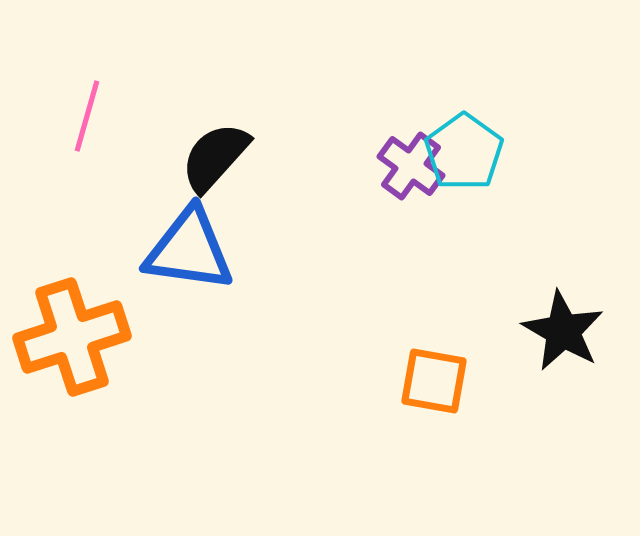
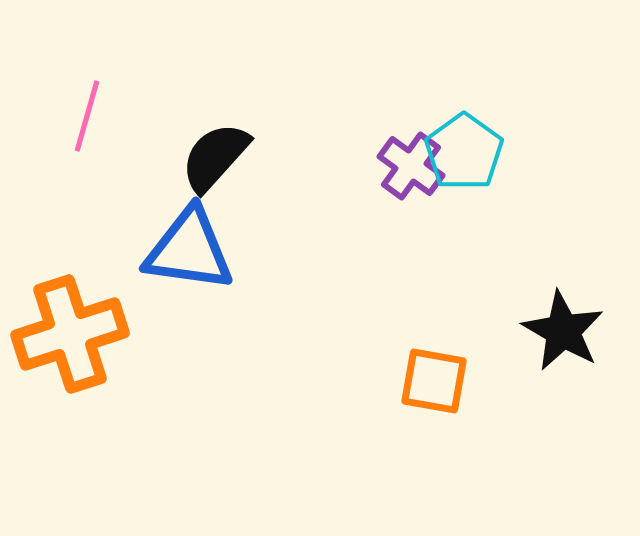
orange cross: moved 2 px left, 3 px up
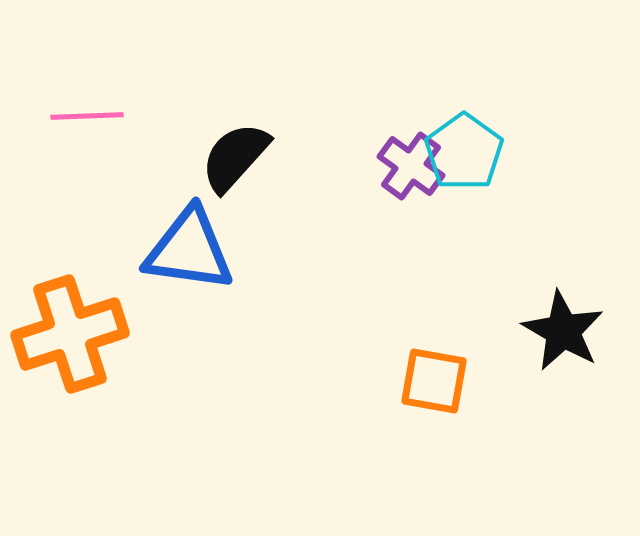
pink line: rotated 72 degrees clockwise
black semicircle: moved 20 px right
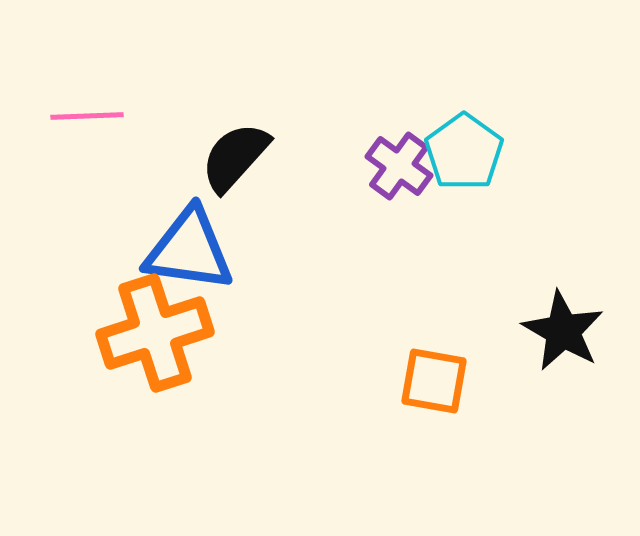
purple cross: moved 12 px left
orange cross: moved 85 px right, 1 px up
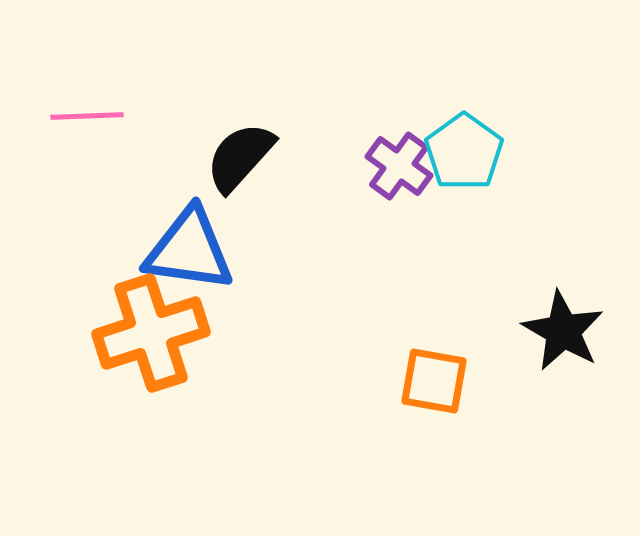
black semicircle: moved 5 px right
orange cross: moved 4 px left
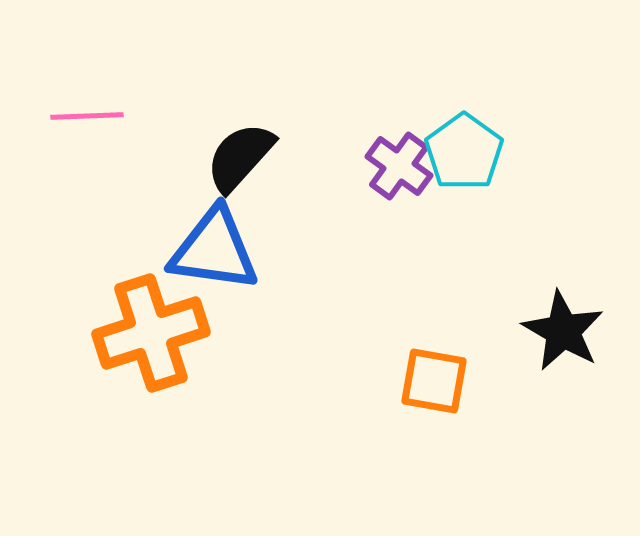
blue triangle: moved 25 px right
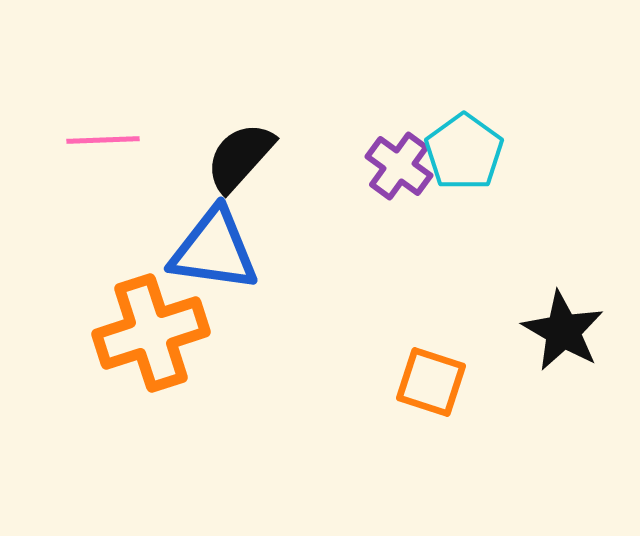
pink line: moved 16 px right, 24 px down
orange square: moved 3 px left, 1 px down; rotated 8 degrees clockwise
